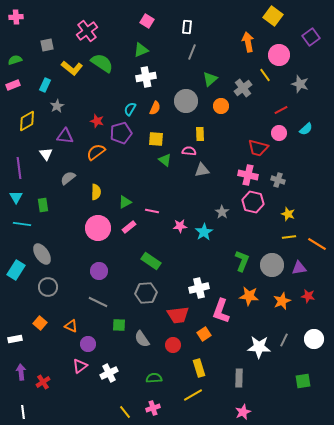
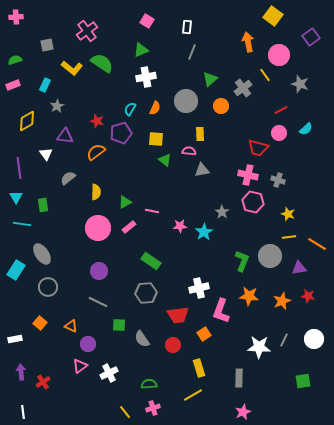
gray circle at (272, 265): moved 2 px left, 9 px up
green semicircle at (154, 378): moved 5 px left, 6 px down
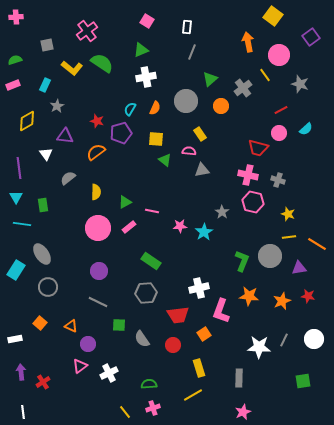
yellow rectangle at (200, 134): rotated 32 degrees counterclockwise
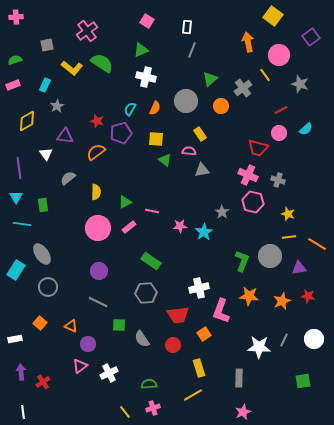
gray line at (192, 52): moved 2 px up
white cross at (146, 77): rotated 24 degrees clockwise
pink cross at (248, 175): rotated 12 degrees clockwise
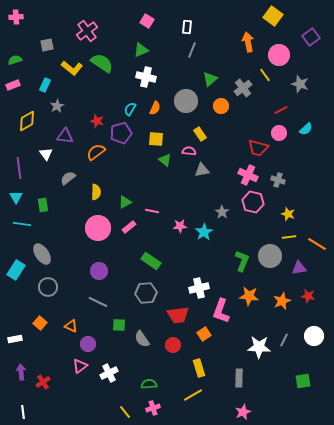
white circle at (314, 339): moved 3 px up
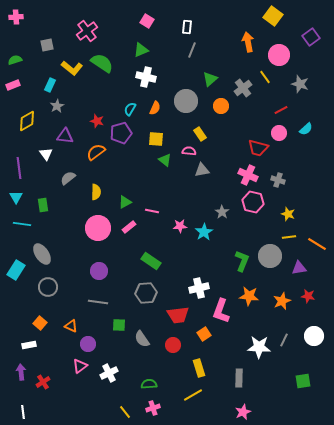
yellow line at (265, 75): moved 2 px down
cyan rectangle at (45, 85): moved 5 px right
gray line at (98, 302): rotated 18 degrees counterclockwise
white rectangle at (15, 339): moved 14 px right, 6 px down
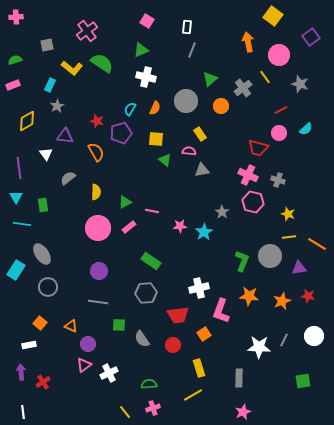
orange semicircle at (96, 152): rotated 96 degrees clockwise
pink triangle at (80, 366): moved 4 px right, 1 px up
